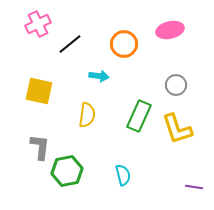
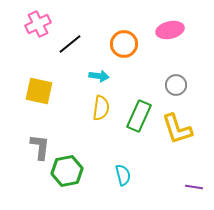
yellow semicircle: moved 14 px right, 7 px up
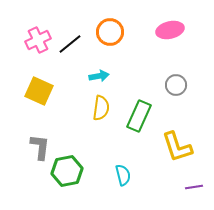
pink cross: moved 16 px down
orange circle: moved 14 px left, 12 px up
cyan arrow: rotated 18 degrees counterclockwise
yellow square: rotated 12 degrees clockwise
yellow L-shape: moved 18 px down
purple line: rotated 18 degrees counterclockwise
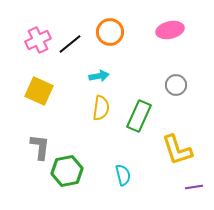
yellow L-shape: moved 3 px down
